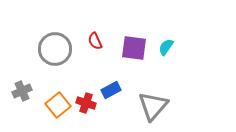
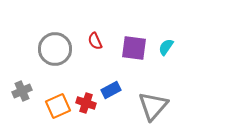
orange square: moved 1 px down; rotated 15 degrees clockwise
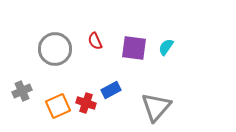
gray triangle: moved 3 px right, 1 px down
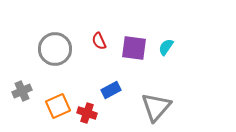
red semicircle: moved 4 px right
red cross: moved 1 px right, 10 px down
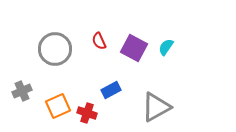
purple square: rotated 20 degrees clockwise
gray triangle: rotated 20 degrees clockwise
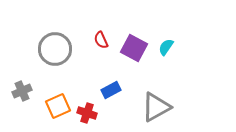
red semicircle: moved 2 px right, 1 px up
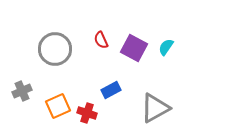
gray triangle: moved 1 px left, 1 px down
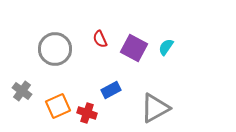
red semicircle: moved 1 px left, 1 px up
gray cross: rotated 30 degrees counterclockwise
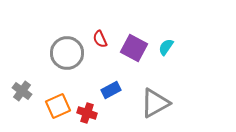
gray circle: moved 12 px right, 4 px down
gray triangle: moved 5 px up
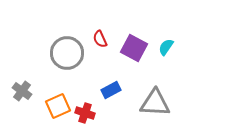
gray triangle: rotated 32 degrees clockwise
red cross: moved 2 px left
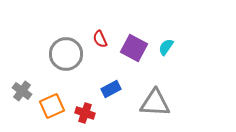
gray circle: moved 1 px left, 1 px down
blue rectangle: moved 1 px up
orange square: moved 6 px left
